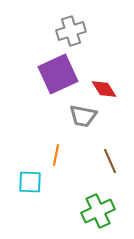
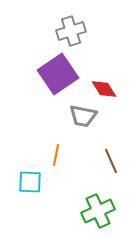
purple square: rotated 9 degrees counterclockwise
brown line: moved 1 px right
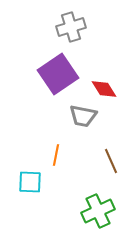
gray cross: moved 4 px up
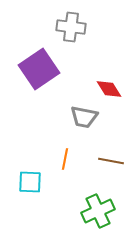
gray cross: rotated 24 degrees clockwise
purple square: moved 19 px left, 5 px up
red diamond: moved 5 px right
gray trapezoid: moved 1 px right, 1 px down
orange line: moved 9 px right, 4 px down
brown line: rotated 55 degrees counterclockwise
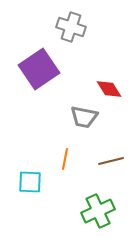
gray cross: rotated 12 degrees clockwise
brown line: rotated 25 degrees counterclockwise
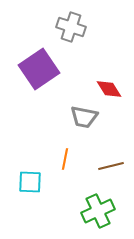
brown line: moved 5 px down
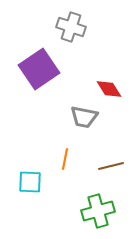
green cross: rotated 8 degrees clockwise
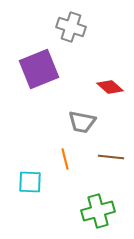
purple square: rotated 12 degrees clockwise
red diamond: moved 1 px right, 2 px up; rotated 16 degrees counterclockwise
gray trapezoid: moved 2 px left, 5 px down
orange line: rotated 25 degrees counterclockwise
brown line: moved 9 px up; rotated 20 degrees clockwise
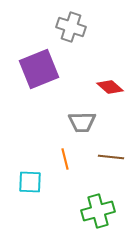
gray trapezoid: rotated 12 degrees counterclockwise
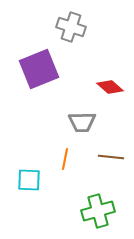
orange line: rotated 25 degrees clockwise
cyan square: moved 1 px left, 2 px up
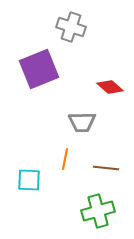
brown line: moved 5 px left, 11 px down
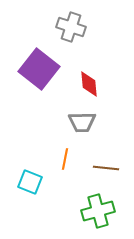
purple square: rotated 30 degrees counterclockwise
red diamond: moved 21 px left, 3 px up; rotated 44 degrees clockwise
cyan square: moved 1 px right, 2 px down; rotated 20 degrees clockwise
